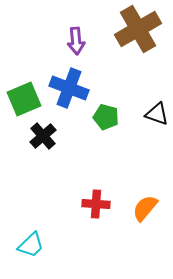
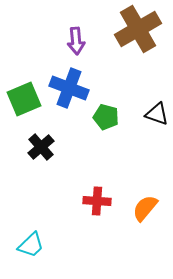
black cross: moved 2 px left, 11 px down
red cross: moved 1 px right, 3 px up
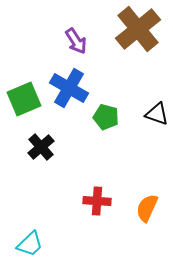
brown cross: rotated 9 degrees counterclockwise
purple arrow: rotated 28 degrees counterclockwise
blue cross: rotated 9 degrees clockwise
orange semicircle: moved 2 px right; rotated 16 degrees counterclockwise
cyan trapezoid: moved 1 px left, 1 px up
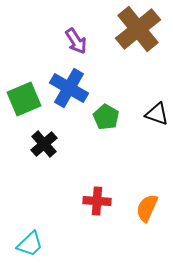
green pentagon: rotated 15 degrees clockwise
black cross: moved 3 px right, 3 px up
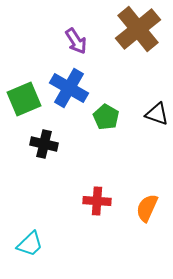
black cross: rotated 36 degrees counterclockwise
